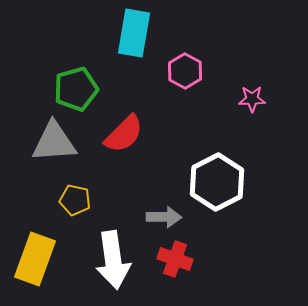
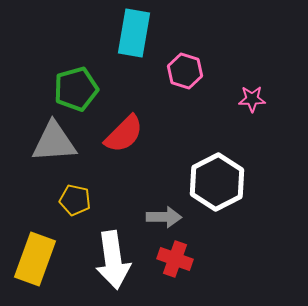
pink hexagon: rotated 12 degrees counterclockwise
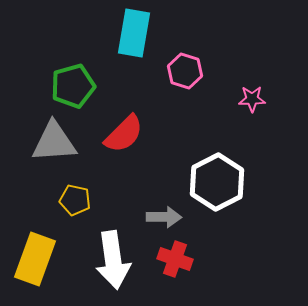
green pentagon: moved 3 px left, 3 px up
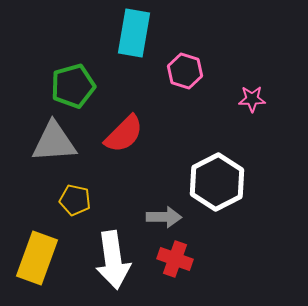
yellow rectangle: moved 2 px right, 1 px up
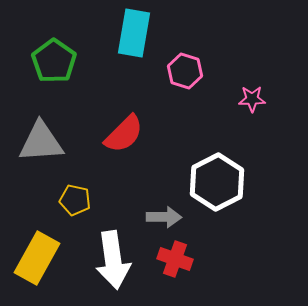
green pentagon: moved 19 px left, 25 px up; rotated 21 degrees counterclockwise
gray triangle: moved 13 px left
yellow rectangle: rotated 9 degrees clockwise
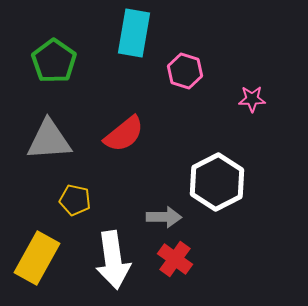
red semicircle: rotated 6 degrees clockwise
gray triangle: moved 8 px right, 2 px up
red cross: rotated 16 degrees clockwise
